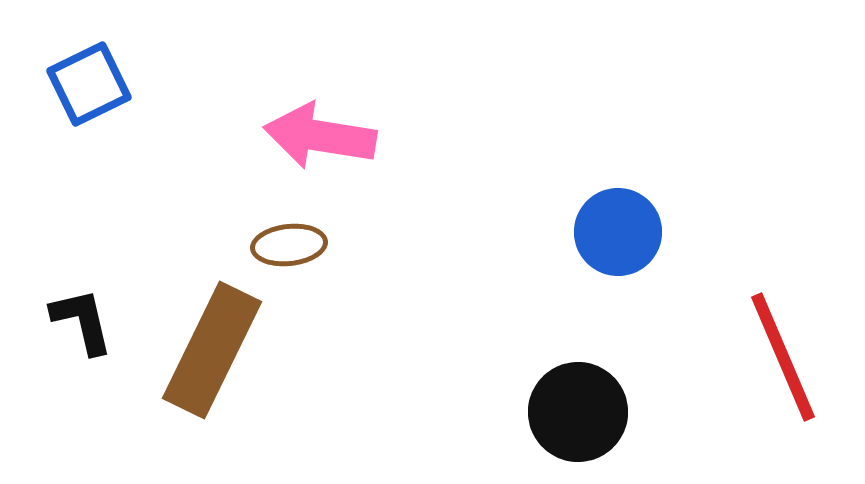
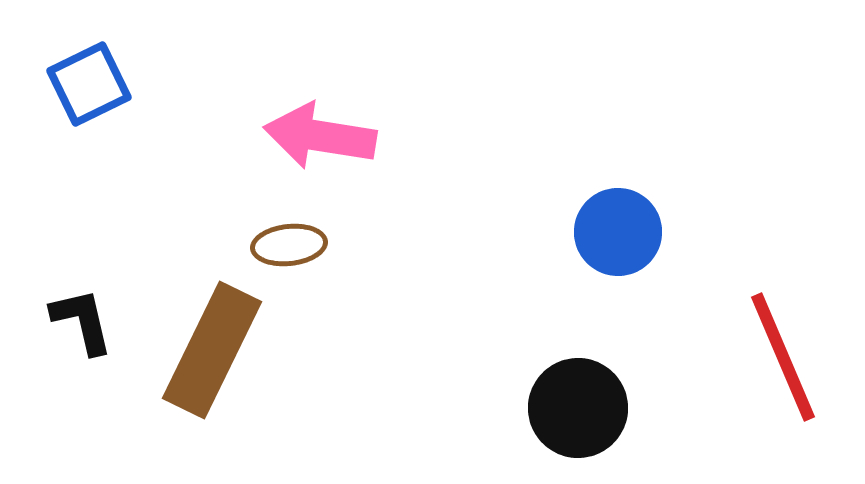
black circle: moved 4 px up
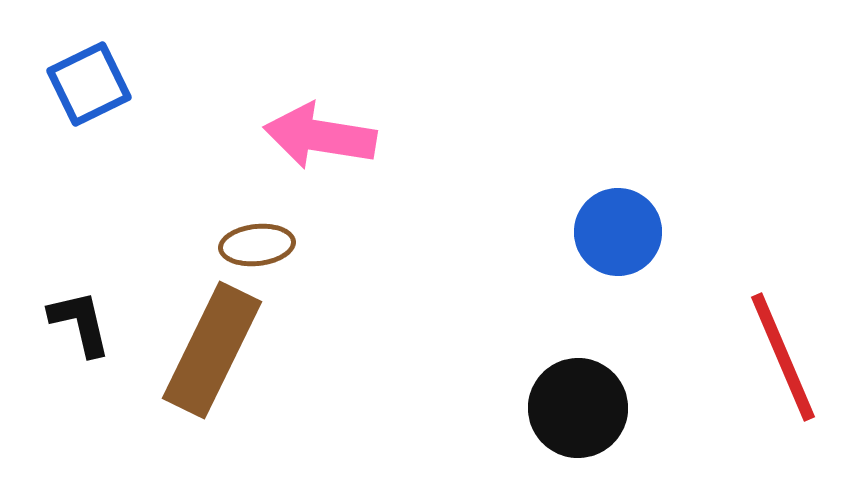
brown ellipse: moved 32 px left
black L-shape: moved 2 px left, 2 px down
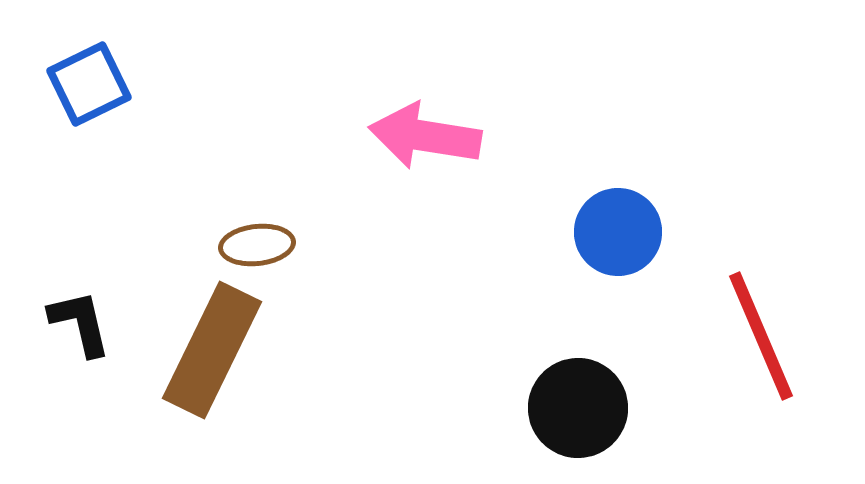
pink arrow: moved 105 px right
red line: moved 22 px left, 21 px up
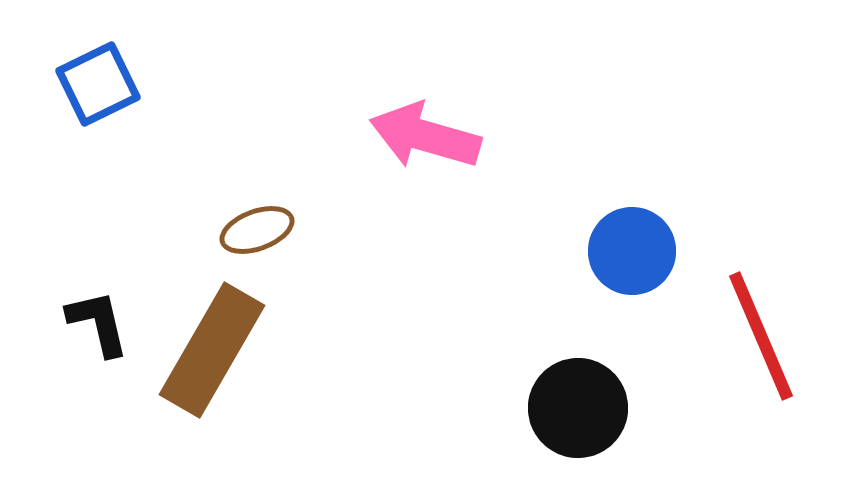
blue square: moved 9 px right
pink arrow: rotated 7 degrees clockwise
blue circle: moved 14 px right, 19 px down
brown ellipse: moved 15 px up; rotated 14 degrees counterclockwise
black L-shape: moved 18 px right
brown rectangle: rotated 4 degrees clockwise
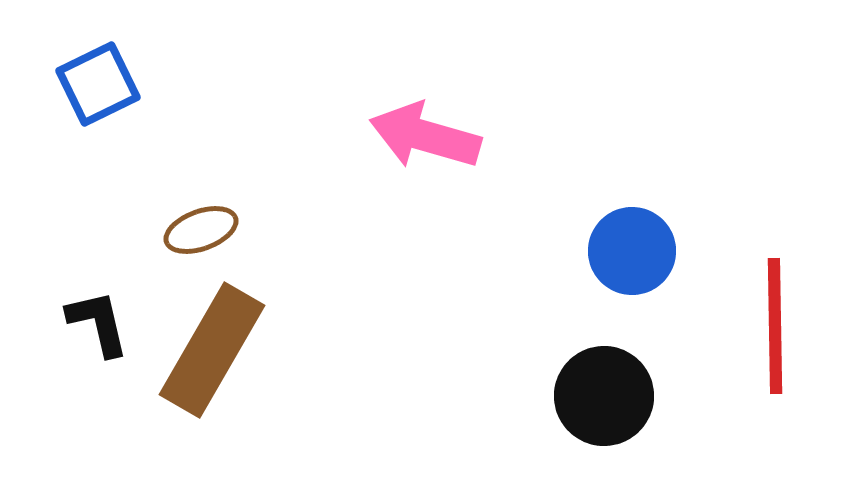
brown ellipse: moved 56 px left
red line: moved 14 px right, 10 px up; rotated 22 degrees clockwise
black circle: moved 26 px right, 12 px up
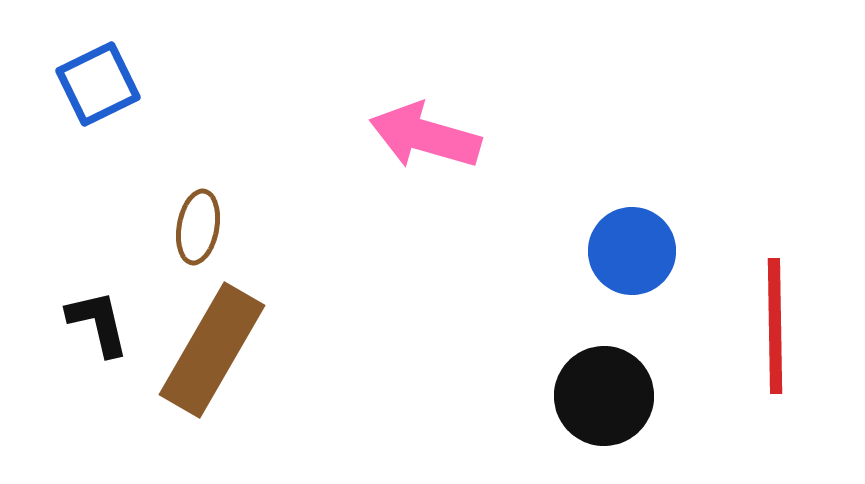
brown ellipse: moved 3 px left, 3 px up; rotated 60 degrees counterclockwise
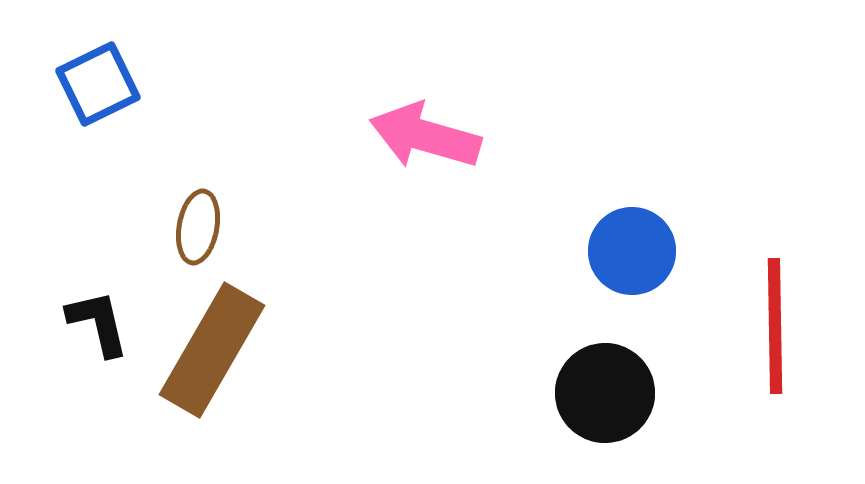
black circle: moved 1 px right, 3 px up
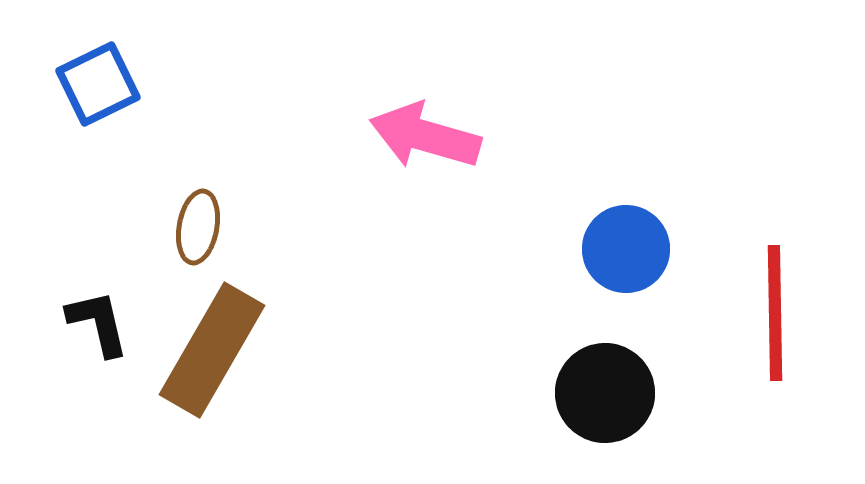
blue circle: moved 6 px left, 2 px up
red line: moved 13 px up
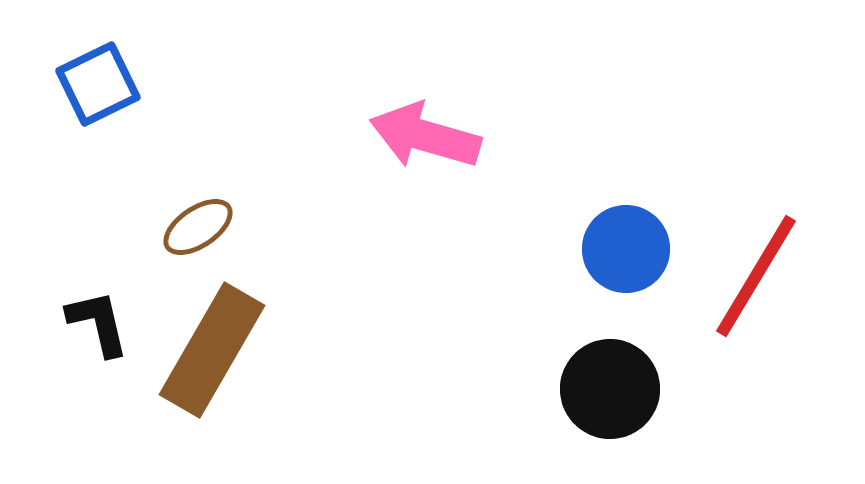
brown ellipse: rotated 46 degrees clockwise
red line: moved 19 px left, 37 px up; rotated 32 degrees clockwise
black circle: moved 5 px right, 4 px up
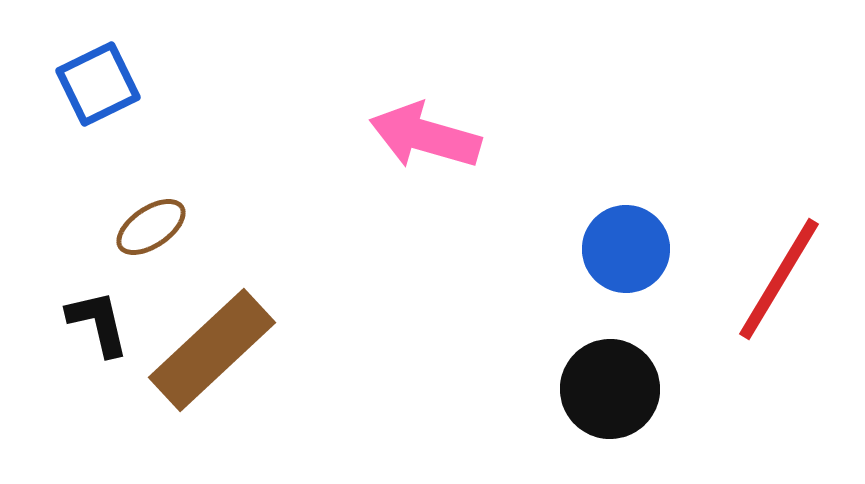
brown ellipse: moved 47 px left
red line: moved 23 px right, 3 px down
brown rectangle: rotated 17 degrees clockwise
